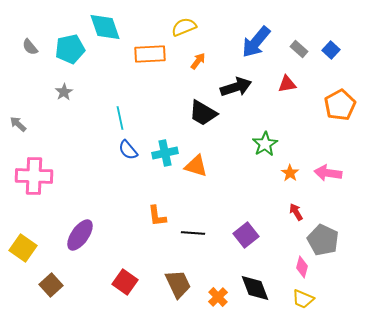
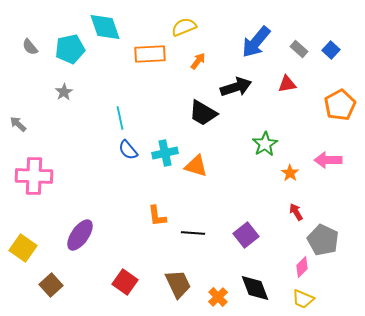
pink arrow: moved 13 px up; rotated 8 degrees counterclockwise
pink diamond: rotated 30 degrees clockwise
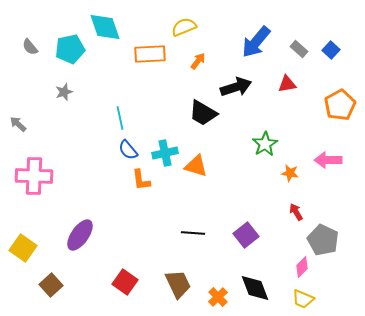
gray star: rotated 12 degrees clockwise
orange star: rotated 24 degrees counterclockwise
orange L-shape: moved 16 px left, 36 px up
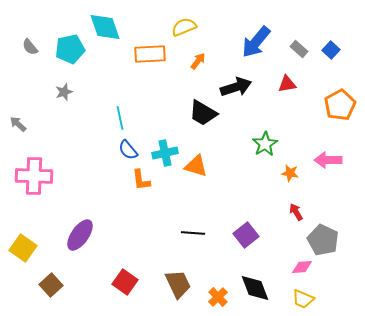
pink diamond: rotated 40 degrees clockwise
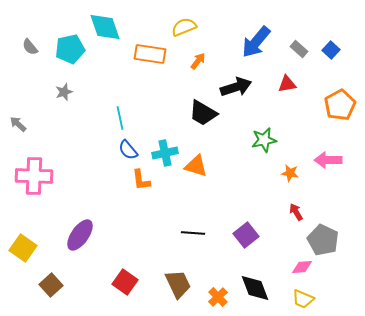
orange rectangle: rotated 12 degrees clockwise
green star: moved 1 px left, 4 px up; rotated 20 degrees clockwise
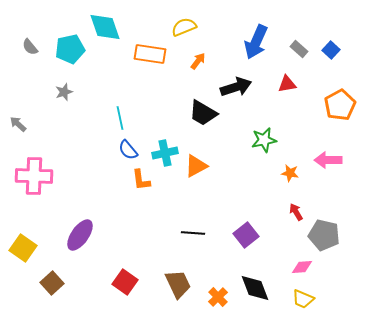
blue arrow: rotated 16 degrees counterclockwise
orange triangle: rotated 45 degrees counterclockwise
gray pentagon: moved 1 px right, 5 px up; rotated 12 degrees counterclockwise
brown square: moved 1 px right, 2 px up
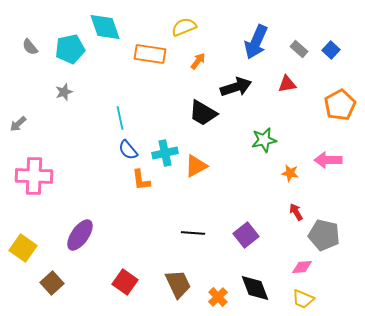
gray arrow: rotated 84 degrees counterclockwise
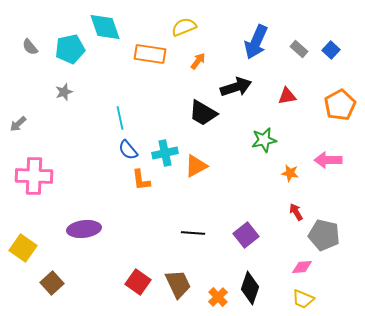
red triangle: moved 12 px down
purple ellipse: moved 4 px right, 6 px up; rotated 48 degrees clockwise
red square: moved 13 px right
black diamond: moved 5 px left; rotated 40 degrees clockwise
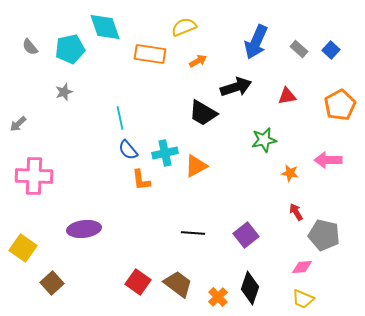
orange arrow: rotated 24 degrees clockwise
brown trapezoid: rotated 28 degrees counterclockwise
